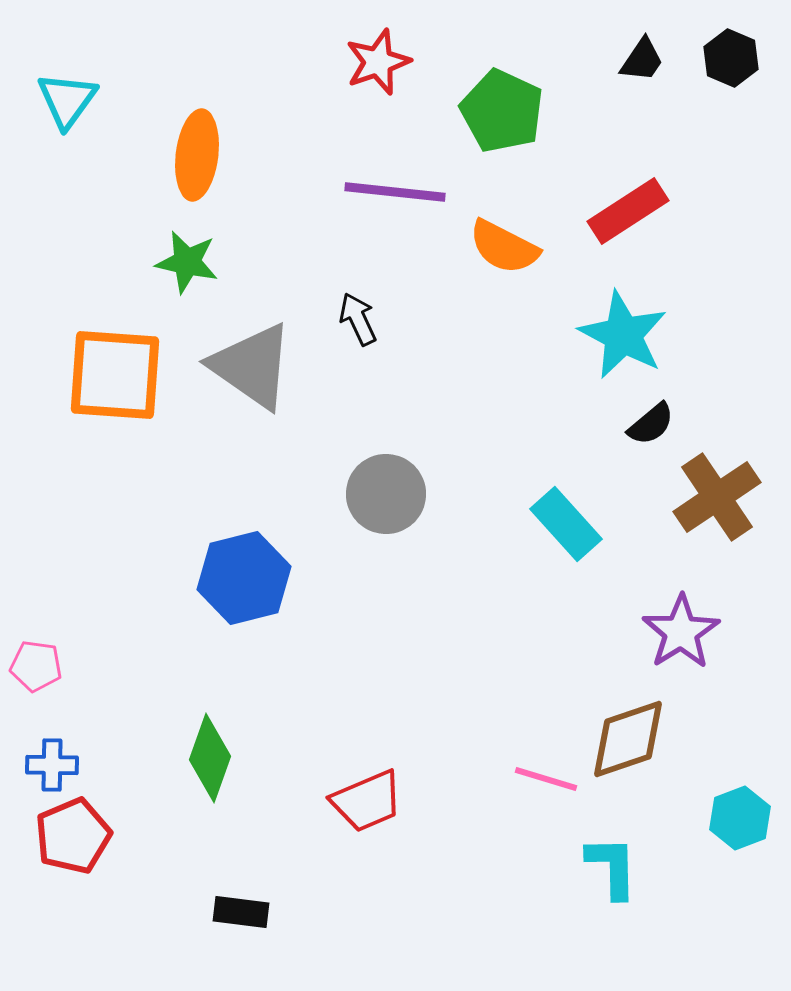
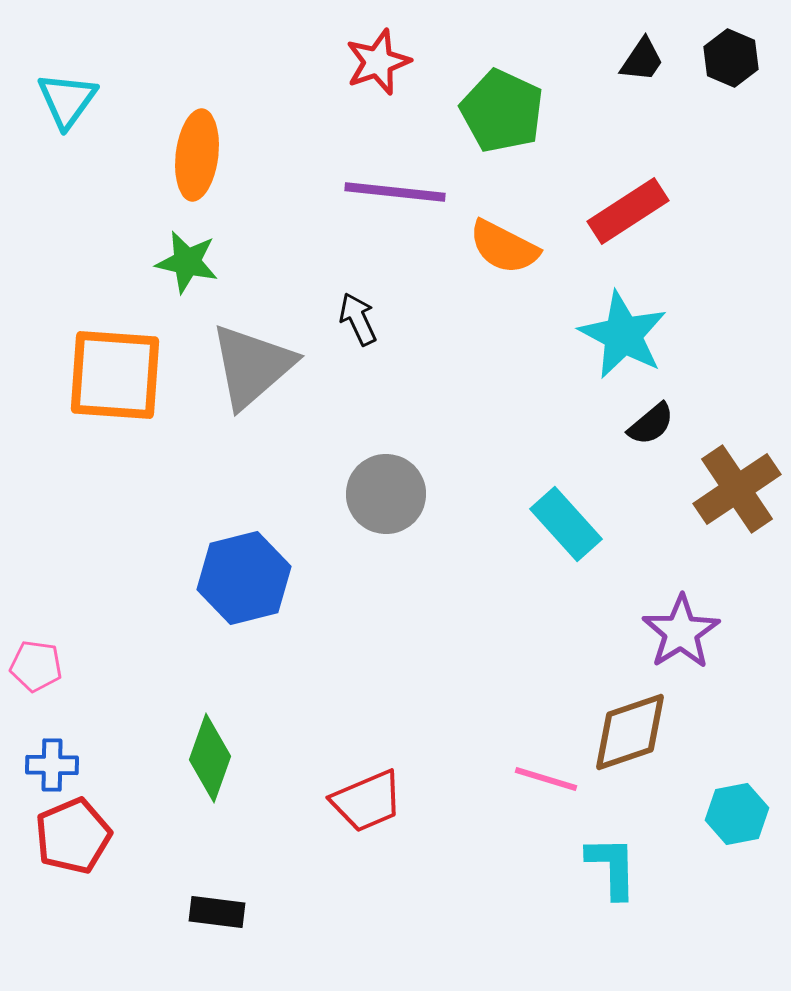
gray triangle: rotated 44 degrees clockwise
brown cross: moved 20 px right, 8 px up
brown diamond: moved 2 px right, 7 px up
cyan hexagon: moved 3 px left, 4 px up; rotated 10 degrees clockwise
black rectangle: moved 24 px left
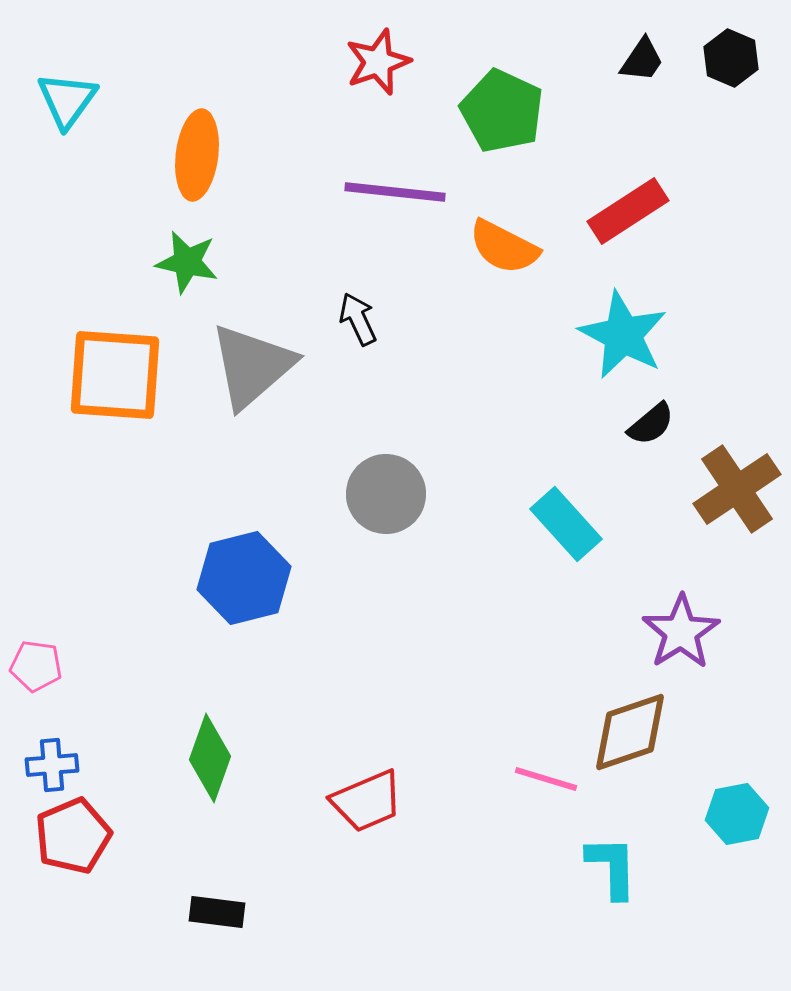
blue cross: rotated 6 degrees counterclockwise
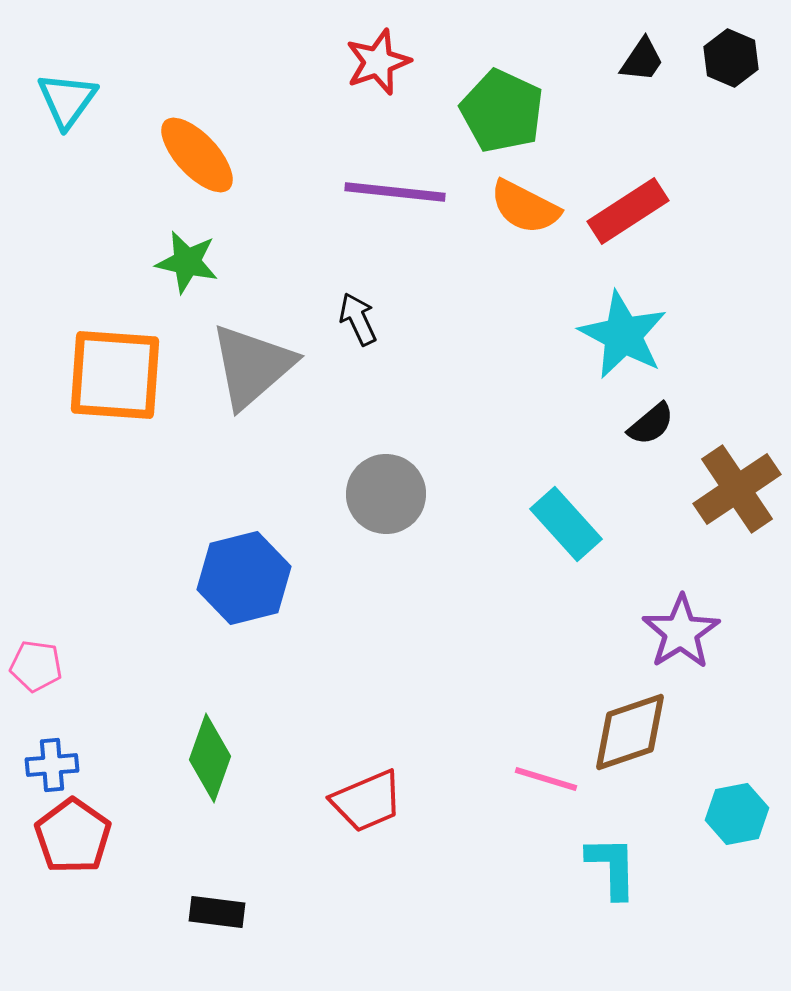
orange ellipse: rotated 50 degrees counterclockwise
orange semicircle: moved 21 px right, 40 px up
red pentagon: rotated 14 degrees counterclockwise
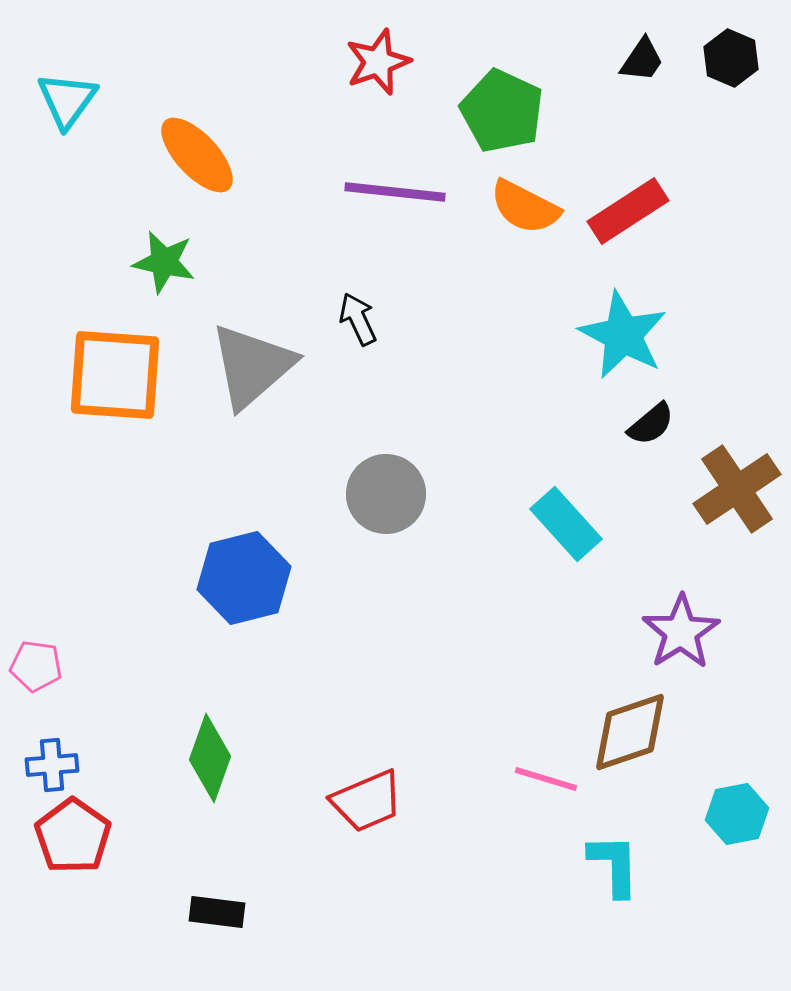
green star: moved 23 px left
cyan L-shape: moved 2 px right, 2 px up
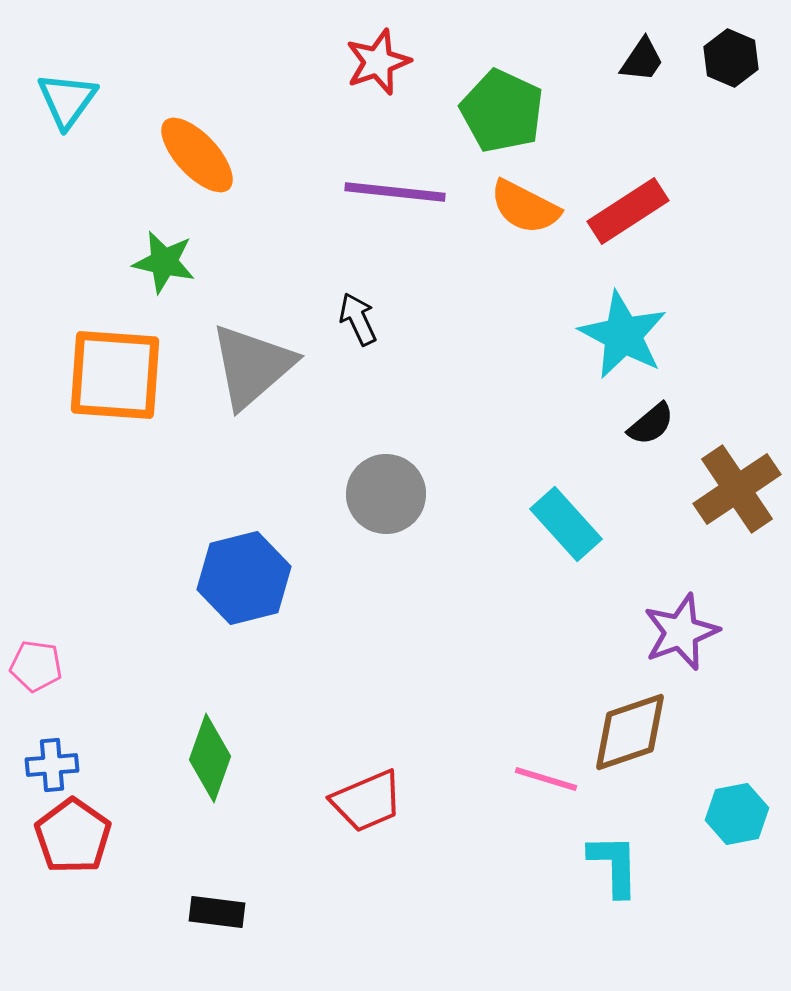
purple star: rotated 12 degrees clockwise
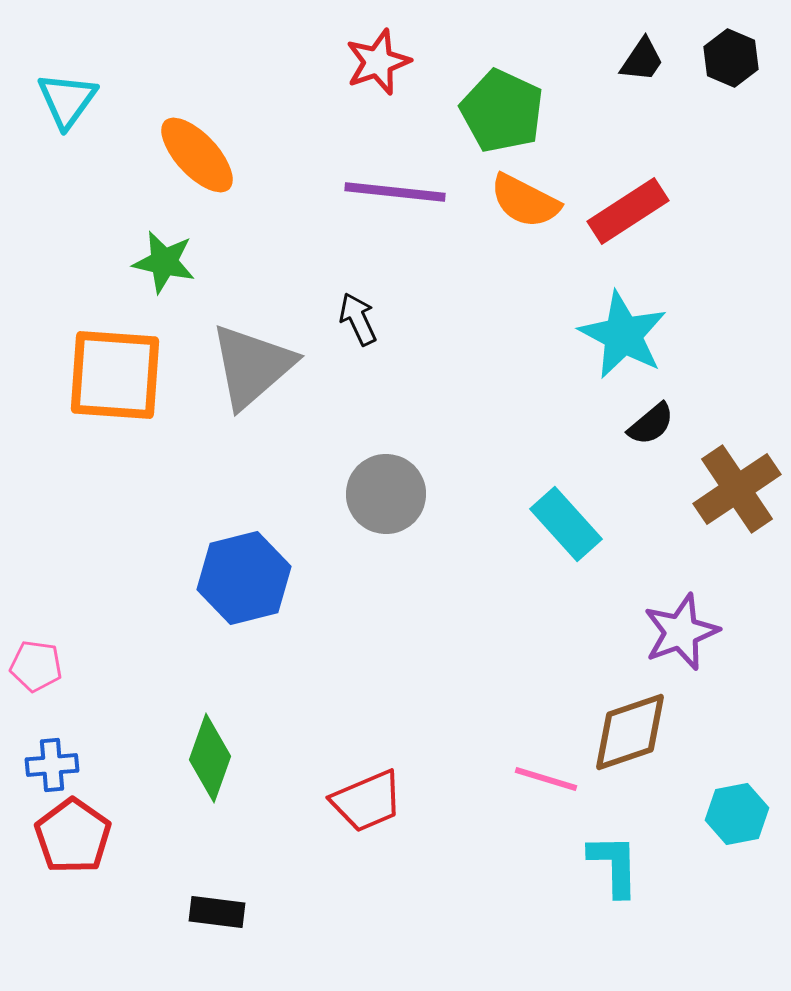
orange semicircle: moved 6 px up
